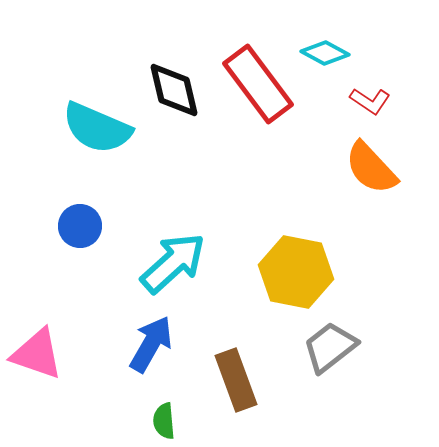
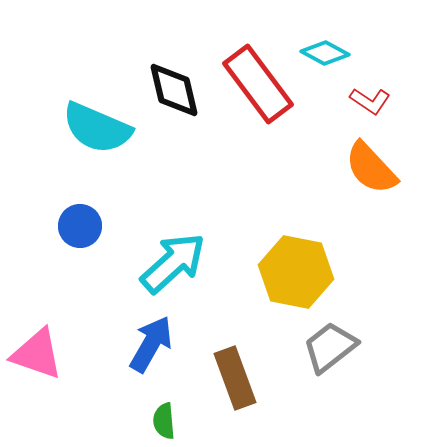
brown rectangle: moved 1 px left, 2 px up
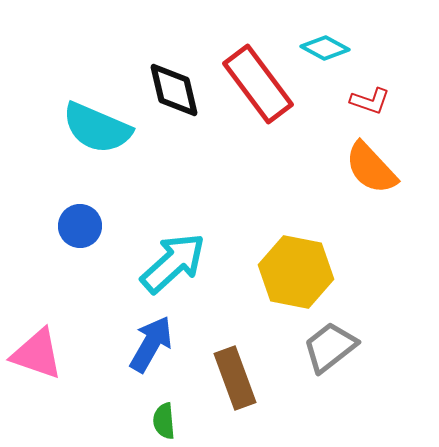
cyan diamond: moved 5 px up
red L-shape: rotated 15 degrees counterclockwise
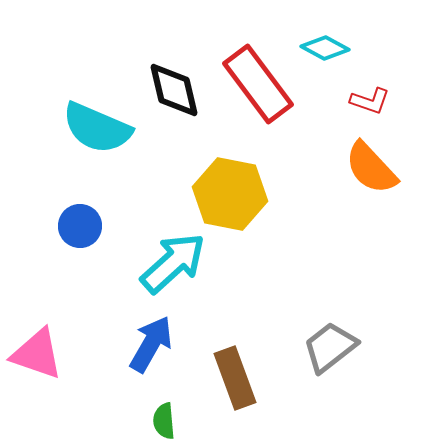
yellow hexagon: moved 66 px left, 78 px up
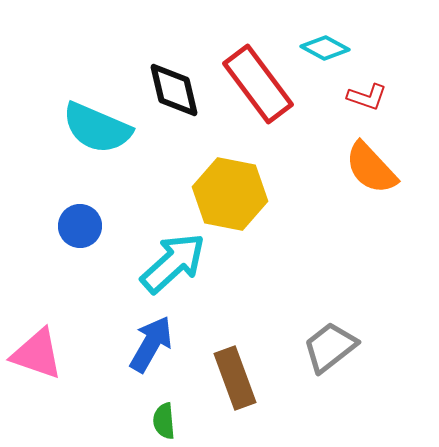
red L-shape: moved 3 px left, 4 px up
